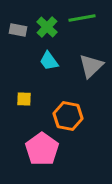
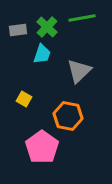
gray rectangle: rotated 18 degrees counterclockwise
cyan trapezoid: moved 7 px left, 7 px up; rotated 125 degrees counterclockwise
gray triangle: moved 12 px left, 5 px down
yellow square: rotated 28 degrees clockwise
pink pentagon: moved 2 px up
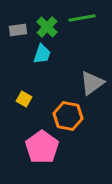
gray triangle: moved 13 px right, 12 px down; rotated 8 degrees clockwise
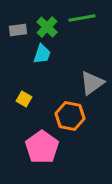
orange hexagon: moved 2 px right
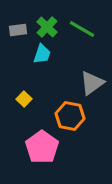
green line: moved 11 px down; rotated 40 degrees clockwise
yellow square: rotated 14 degrees clockwise
